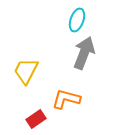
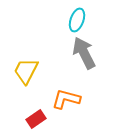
gray arrow: rotated 48 degrees counterclockwise
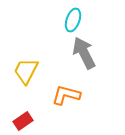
cyan ellipse: moved 4 px left
orange L-shape: moved 4 px up
red rectangle: moved 13 px left, 2 px down
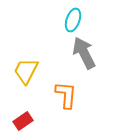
orange L-shape: rotated 80 degrees clockwise
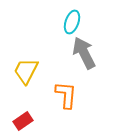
cyan ellipse: moved 1 px left, 2 px down
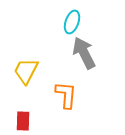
red rectangle: rotated 54 degrees counterclockwise
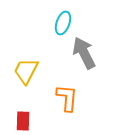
cyan ellipse: moved 9 px left, 1 px down
orange L-shape: moved 1 px right, 3 px down
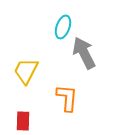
cyan ellipse: moved 4 px down
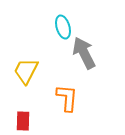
cyan ellipse: rotated 35 degrees counterclockwise
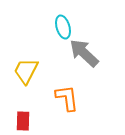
gray arrow: rotated 20 degrees counterclockwise
orange L-shape: rotated 12 degrees counterclockwise
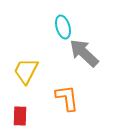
red rectangle: moved 3 px left, 5 px up
